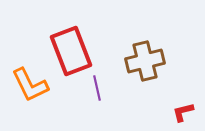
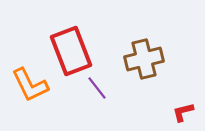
brown cross: moved 1 px left, 2 px up
purple line: rotated 25 degrees counterclockwise
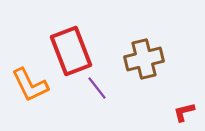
red L-shape: moved 1 px right
